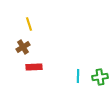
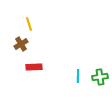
brown cross: moved 2 px left, 3 px up
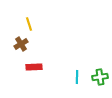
cyan line: moved 1 px left, 1 px down
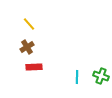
yellow line: rotated 24 degrees counterclockwise
brown cross: moved 6 px right, 3 px down
green cross: moved 1 px right, 1 px up; rotated 28 degrees clockwise
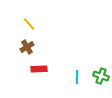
red rectangle: moved 5 px right, 2 px down
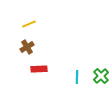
yellow line: rotated 72 degrees counterclockwise
green cross: rotated 28 degrees clockwise
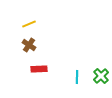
brown cross: moved 2 px right, 2 px up; rotated 24 degrees counterclockwise
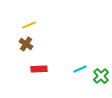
yellow line: moved 1 px down
brown cross: moved 3 px left, 1 px up
cyan line: moved 3 px right, 8 px up; rotated 64 degrees clockwise
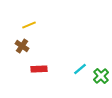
brown cross: moved 4 px left, 2 px down
cyan line: rotated 16 degrees counterclockwise
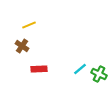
green cross: moved 2 px left, 2 px up; rotated 21 degrees counterclockwise
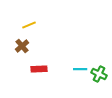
brown cross: rotated 16 degrees clockwise
cyan line: rotated 40 degrees clockwise
